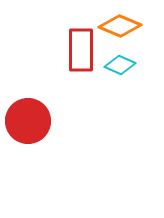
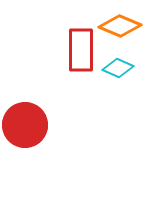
cyan diamond: moved 2 px left, 3 px down
red circle: moved 3 px left, 4 px down
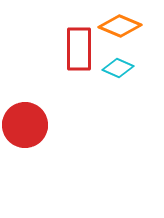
red rectangle: moved 2 px left, 1 px up
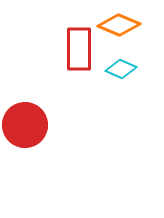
orange diamond: moved 1 px left, 1 px up
cyan diamond: moved 3 px right, 1 px down
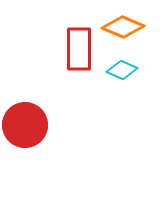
orange diamond: moved 4 px right, 2 px down
cyan diamond: moved 1 px right, 1 px down
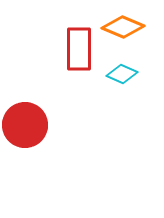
cyan diamond: moved 4 px down
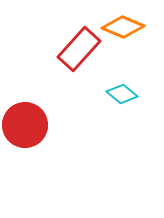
red rectangle: rotated 42 degrees clockwise
cyan diamond: moved 20 px down; rotated 16 degrees clockwise
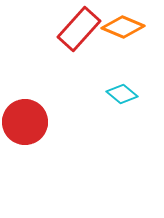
red rectangle: moved 20 px up
red circle: moved 3 px up
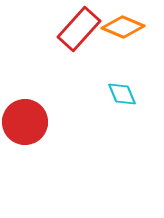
cyan diamond: rotated 28 degrees clockwise
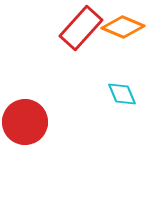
red rectangle: moved 2 px right, 1 px up
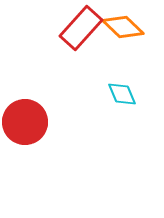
orange diamond: rotated 21 degrees clockwise
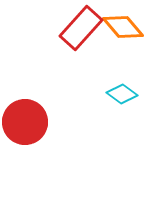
orange diamond: rotated 6 degrees clockwise
cyan diamond: rotated 32 degrees counterclockwise
